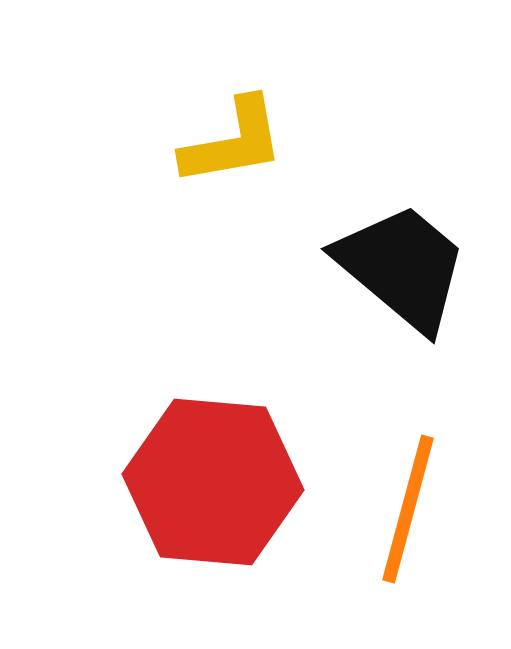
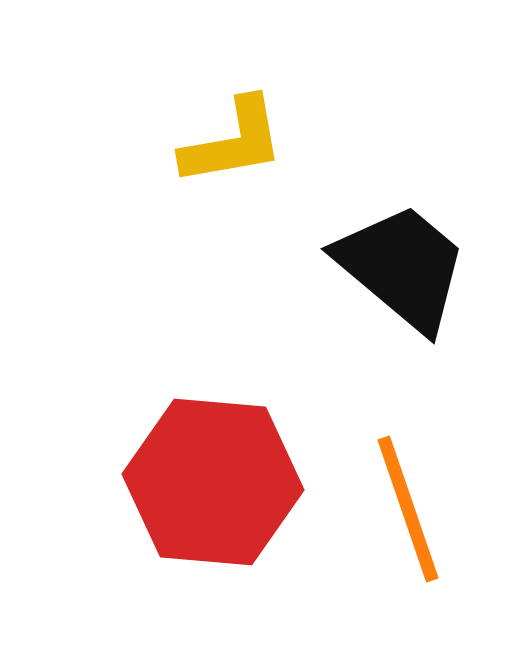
orange line: rotated 34 degrees counterclockwise
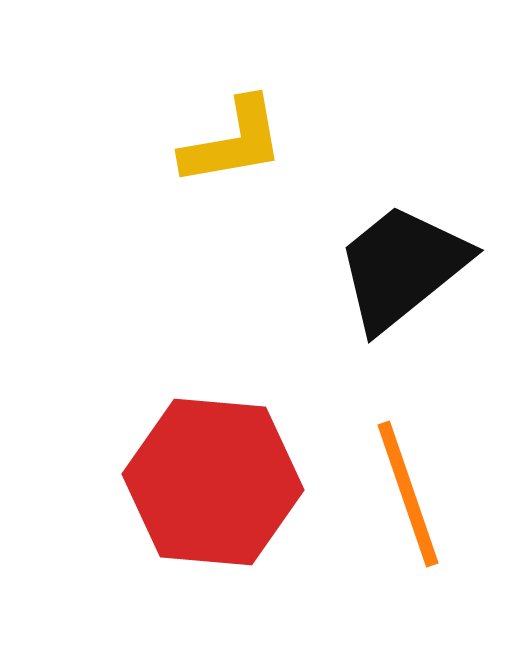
black trapezoid: rotated 79 degrees counterclockwise
orange line: moved 15 px up
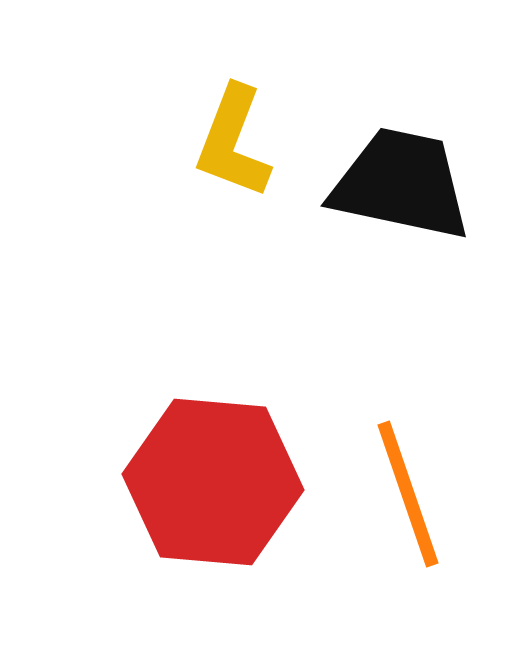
yellow L-shape: rotated 121 degrees clockwise
black trapezoid: moved 1 px left, 83 px up; rotated 51 degrees clockwise
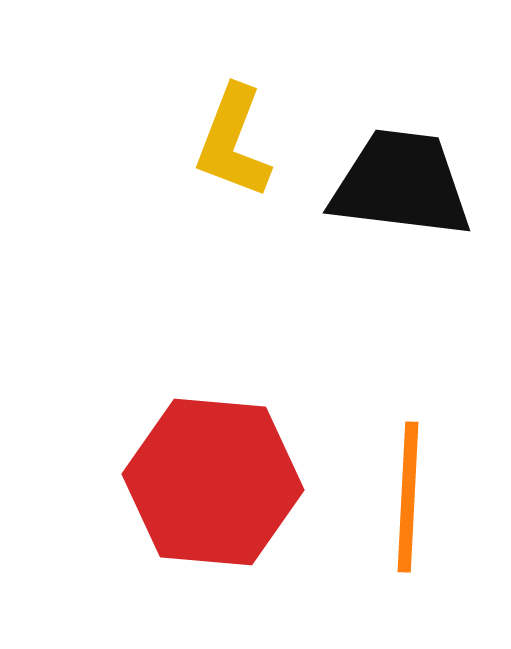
black trapezoid: rotated 5 degrees counterclockwise
orange line: moved 3 px down; rotated 22 degrees clockwise
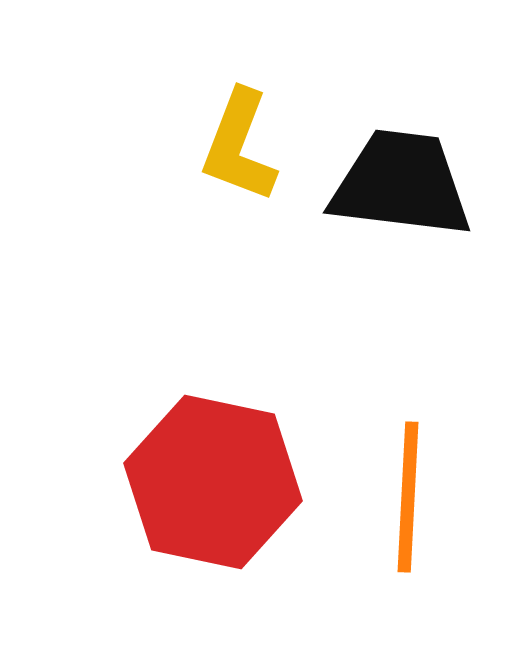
yellow L-shape: moved 6 px right, 4 px down
red hexagon: rotated 7 degrees clockwise
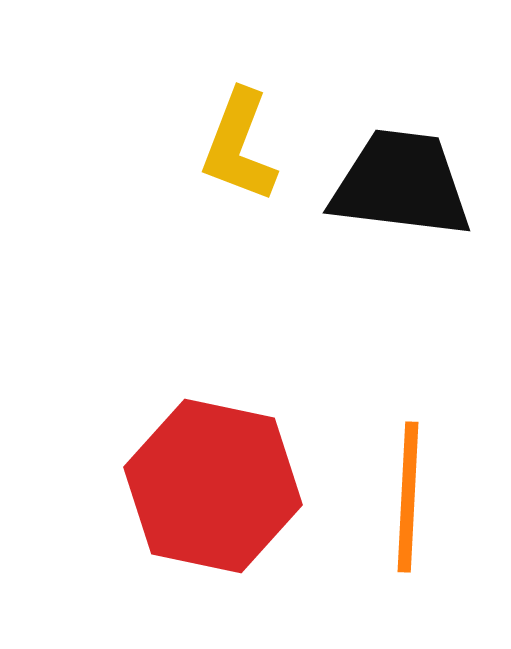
red hexagon: moved 4 px down
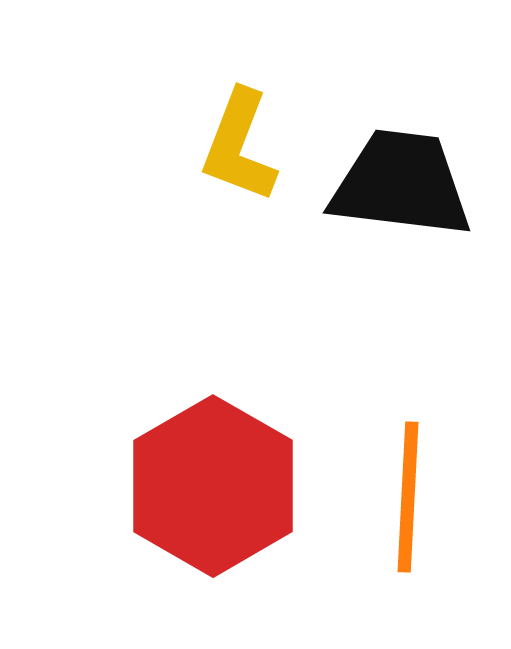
red hexagon: rotated 18 degrees clockwise
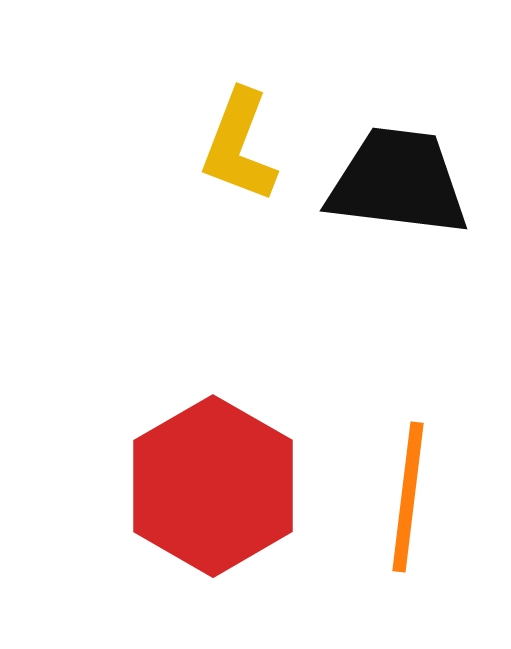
black trapezoid: moved 3 px left, 2 px up
orange line: rotated 4 degrees clockwise
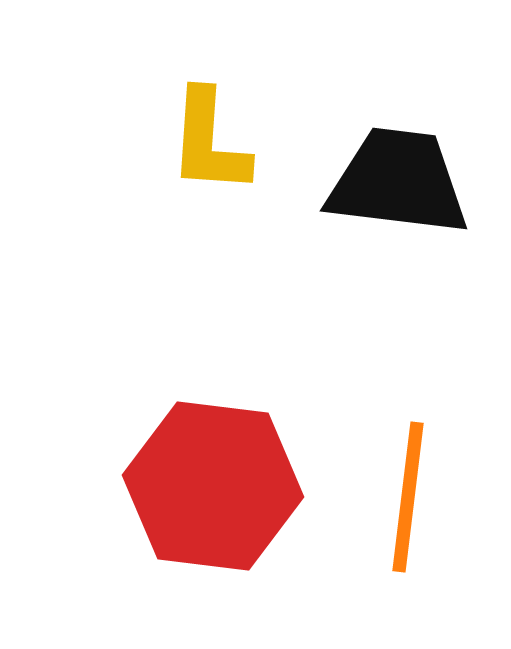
yellow L-shape: moved 30 px left, 4 px up; rotated 17 degrees counterclockwise
red hexagon: rotated 23 degrees counterclockwise
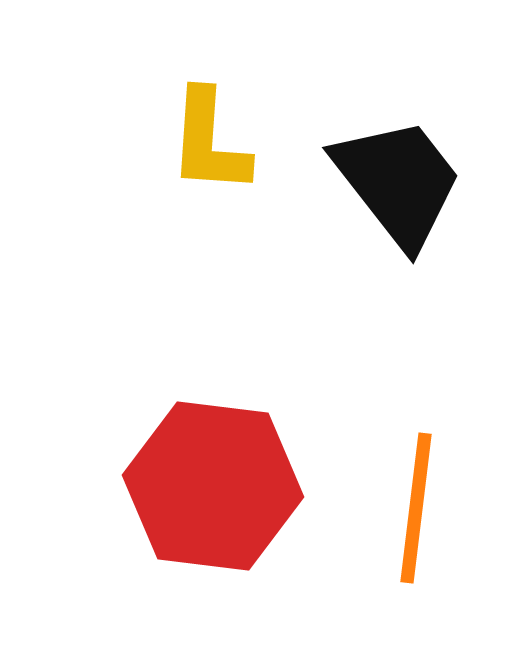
black trapezoid: rotated 45 degrees clockwise
orange line: moved 8 px right, 11 px down
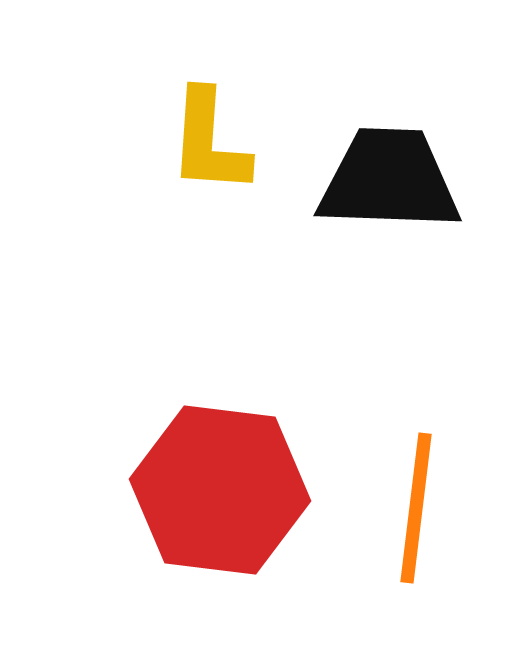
black trapezoid: moved 9 px left, 2 px up; rotated 50 degrees counterclockwise
red hexagon: moved 7 px right, 4 px down
